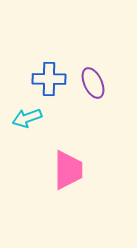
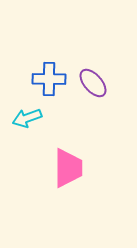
purple ellipse: rotated 16 degrees counterclockwise
pink trapezoid: moved 2 px up
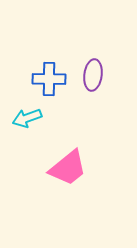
purple ellipse: moved 8 px up; rotated 48 degrees clockwise
pink trapezoid: rotated 51 degrees clockwise
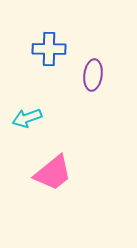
blue cross: moved 30 px up
pink trapezoid: moved 15 px left, 5 px down
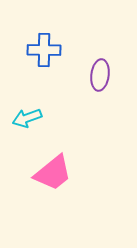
blue cross: moved 5 px left, 1 px down
purple ellipse: moved 7 px right
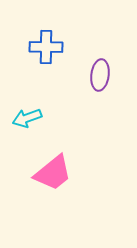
blue cross: moved 2 px right, 3 px up
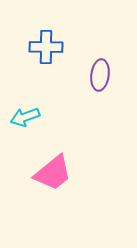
cyan arrow: moved 2 px left, 1 px up
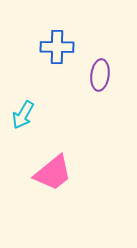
blue cross: moved 11 px right
cyan arrow: moved 2 px left, 2 px up; rotated 40 degrees counterclockwise
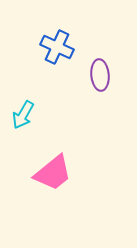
blue cross: rotated 24 degrees clockwise
purple ellipse: rotated 12 degrees counterclockwise
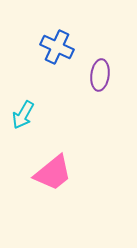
purple ellipse: rotated 12 degrees clockwise
